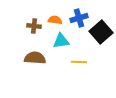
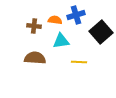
blue cross: moved 3 px left, 3 px up
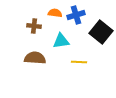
orange semicircle: moved 7 px up
black square: rotated 10 degrees counterclockwise
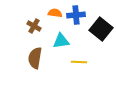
blue cross: rotated 12 degrees clockwise
brown cross: rotated 24 degrees clockwise
black square: moved 3 px up
brown semicircle: rotated 85 degrees counterclockwise
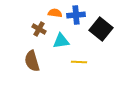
brown cross: moved 5 px right, 3 px down
brown semicircle: moved 3 px left, 3 px down; rotated 25 degrees counterclockwise
